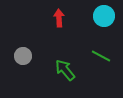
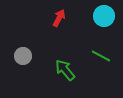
red arrow: rotated 30 degrees clockwise
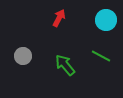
cyan circle: moved 2 px right, 4 px down
green arrow: moved 5 px up
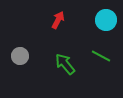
red arrow: moved 1 px left, 2 px down
gray circle: moved 3 px left
green arrow: moved 1 px up
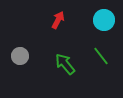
cyan circle: moved 2 px left
green line: rotated 24 degrees clockwise
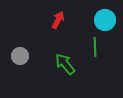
cyan circle: moved 1 px right
green line: moved 6 px left, 9 px up; rotated 36 degrees clockwise
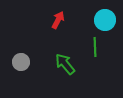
gray circle: moved 1 px right, 6 px down
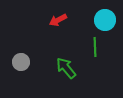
red arrow: rotated 144 degrees counterclockwise
green arrow: moved 1 px right, 4 px down
